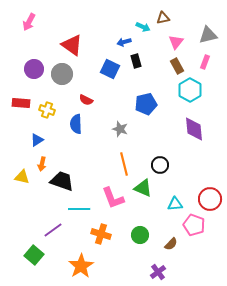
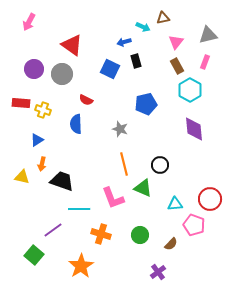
yellow cross: moved 4 px left
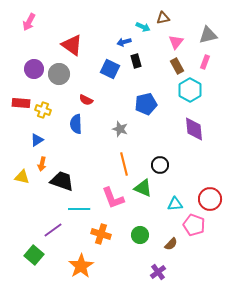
gray circle: moved 3 px left
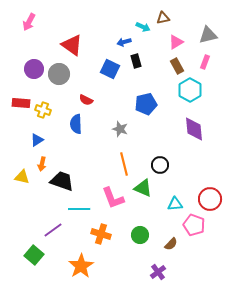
pink triangle: rotated 21 degrees clockwise
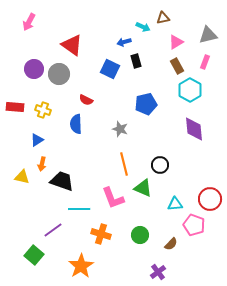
red rectangle: moved 6 px left, 4 px down
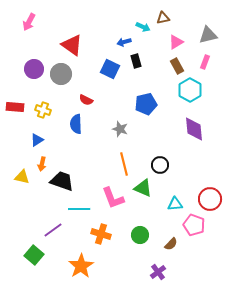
gray circle: moved 2 px right
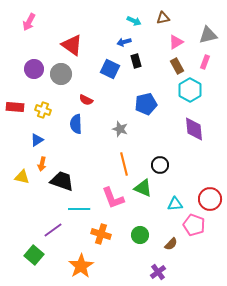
cyan arrow: moved 9 px left, 6 px up
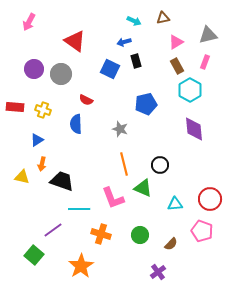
red triangle: moved 3 px right, 4 px up
pink pentagon: moved 8 px right, 6 px down
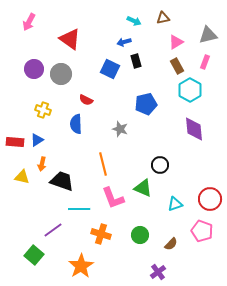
red triangle: moved 5 px left, 2 px up
red rectangle: moved 35 px down
orange line: moved 21 px left
cyan triangle: rotated 14 degrees counterclockwise
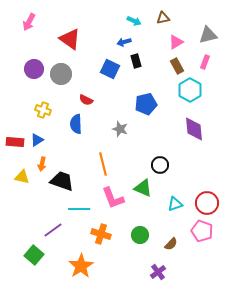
red circle: moved 3 px left, 4 px down
